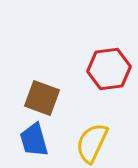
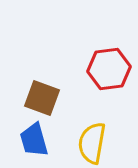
yellow semicircle: rotated 15 degrees counterclockwise
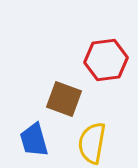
red hexagon: moved 3 px left, 9 px up
brown square: moved 22 px right, 1 px down
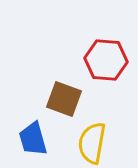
red hexagon: rotated 12 degrees clockwise
blue trapezoid: moved 1 px left, 1 px up
